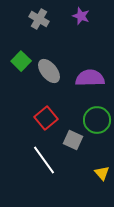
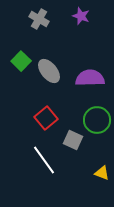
yellow triangle: rotated 28 degrees counterclockwise
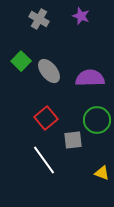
gray square: rotated 30 degrees counterclockwise
